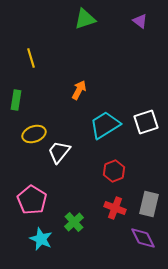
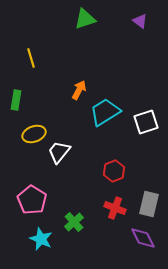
cyan trapezoid: moved 13 px up
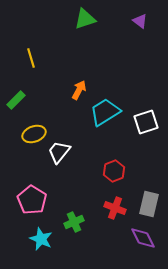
green rectangle: rotated 36 degrees clockwise
green cross: rotated 18 degrees clockwise
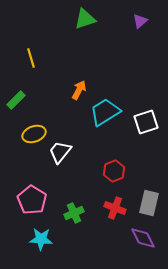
purple triangle: rotated 42 degrees clockwise
white trapezoid: moved 1 px right
gray rectangle: moved 1 px up
green cross: moved 9 px up
cyan star: rotated 20 degrees counterclockwise
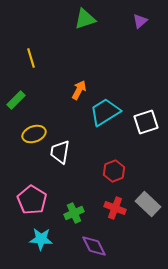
white trapezoid: rotated 30 degrees counterclockwise
gray rectangle: moved 1 px left, 1 px down; rotated 60 degrees counterclockwise
purple diamond: moved 49 px left, 8 px down
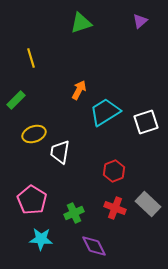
green triangle: moved 4 px left, 4 px down
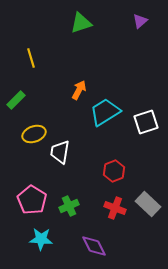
green cross: moved 5 px left, 7 px up
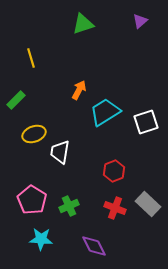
green triangle: moved 2 px right, 1 px down
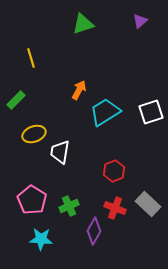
white square: moved 5 px right, 10 px up
purple diamond: moved 15 px up; rotated 56 degrees clockwise
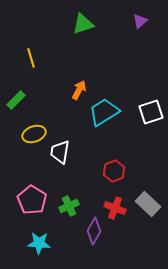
cyan trapezoid: moved 1 px left
cyan star: moved 2 px left, 4 px down
